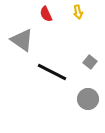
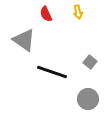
gray triangle: moved 2 px right
black line: rotated 8 degrees counterclockwise
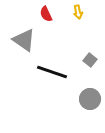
gray square: moved 2 px up
gray circle: moved 2 px right
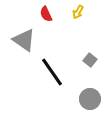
yellow arrow: rotated 40 degrees clockwise
black line: rotated 36 degrees clockwise
